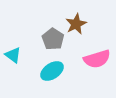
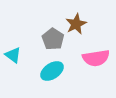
pink semicircle: moved 1 px left, 1 px up; rotated 8 degrees clockwise
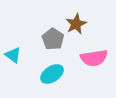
pink semicircle: moved 2 px left
cyan ellipse: moved 3 px down
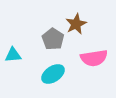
cyan triangle: rotated 42 degrees counterclockwise
cyan ellipse: moved 1 px right
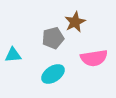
brown star: moved 1 px left, 2 px up
gray pentagon: moved 1 px up; rotated 25 degrees clockwise
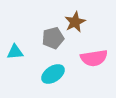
cyan triangle: moved 2 px right, 3 px up
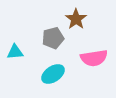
brown star: moved 1 px right, 3 px up; rotated 10 degrees counterclockwise
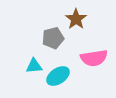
cyan triangle: moved 19 px right, 14 px down
cyan ellipse: moved 5 px right, 2 px down
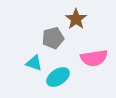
cyan triangle: moved 3 px up; rotated 24 degrees clockwise
cyan ellipse: moved 1 px down
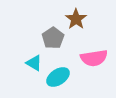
gray pentagon: rotated 20 degrees counterclockwise
cyan triangle: rotated 12 degrees clockwise
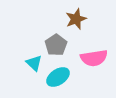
brown star: rotated 15 degrees clockwise
gray pentagon: moved 3 px right, 7 px down
cyan triangle: rotated 12 degrees clockwise
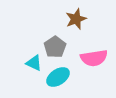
gray pentagon: moved 1 px left, 2 px down
cyan triangle: rotated 18 degrees counterclockwise
